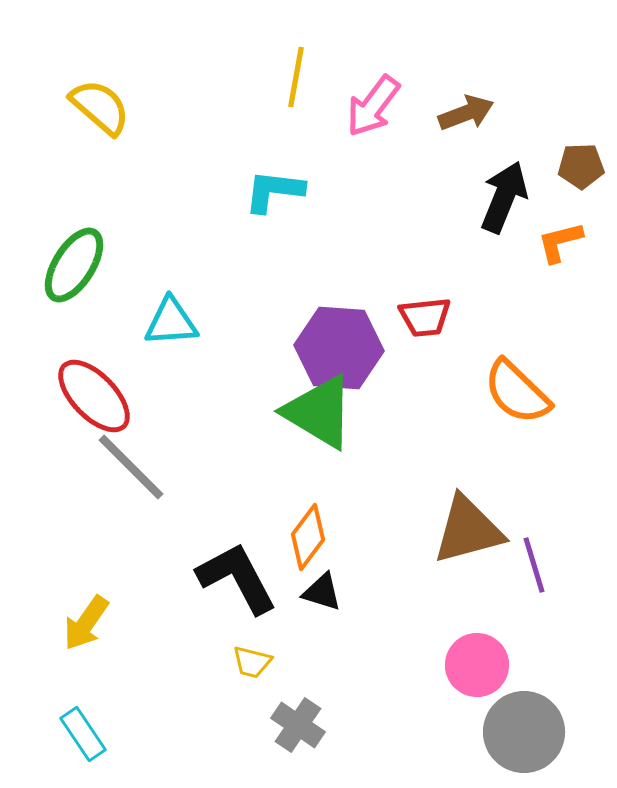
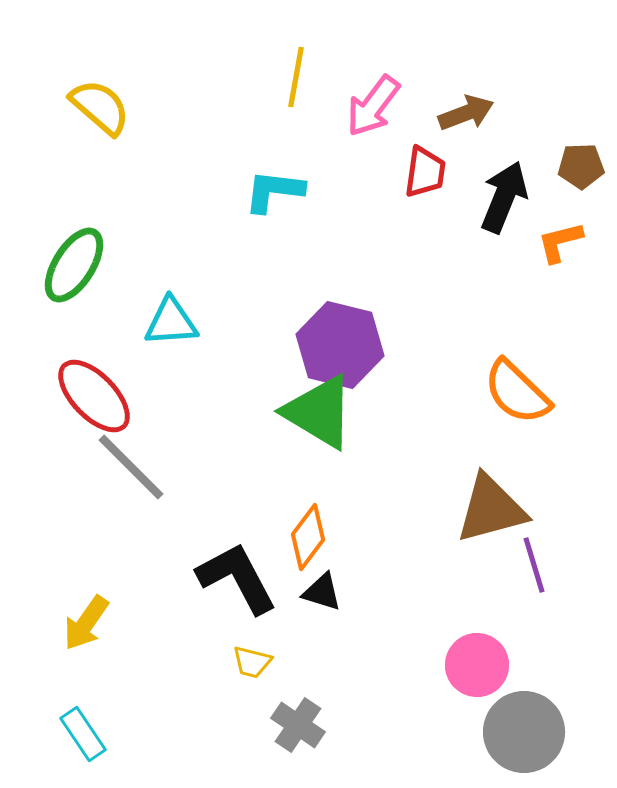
red trapezoid: moved 145 px up; rotated 76 degrees counterclockwise
purple hexagon: moved 1 px right, 3 px up; rotated 10 degrees clockwise
brown triangle: moved 23 px right, 21 px up
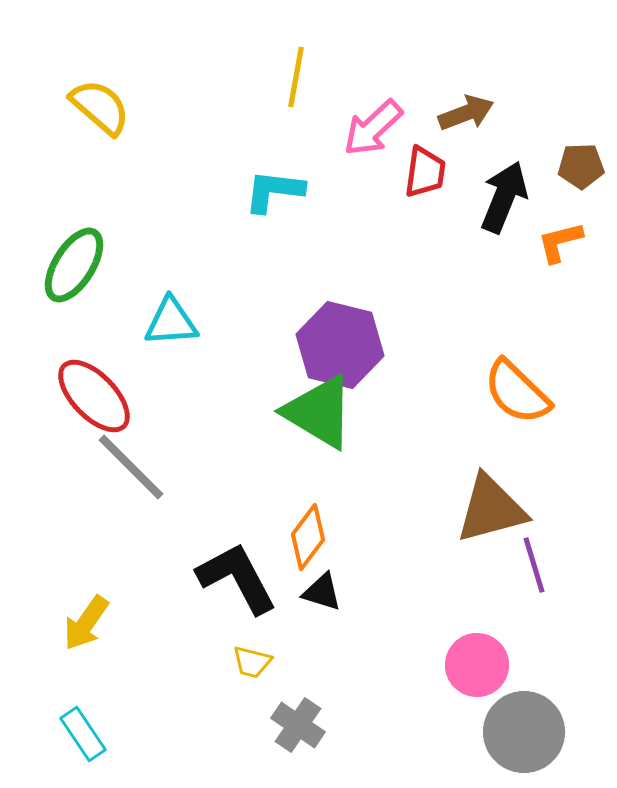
pink arrow: moved 22 px down; rotated 10 degrees clockwise
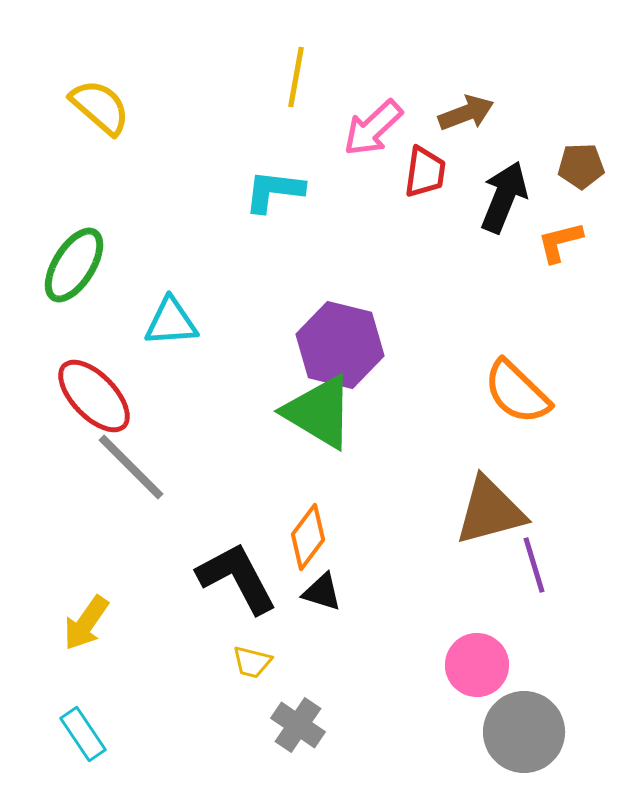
brown triangle: moved 1 px left, 2 px down
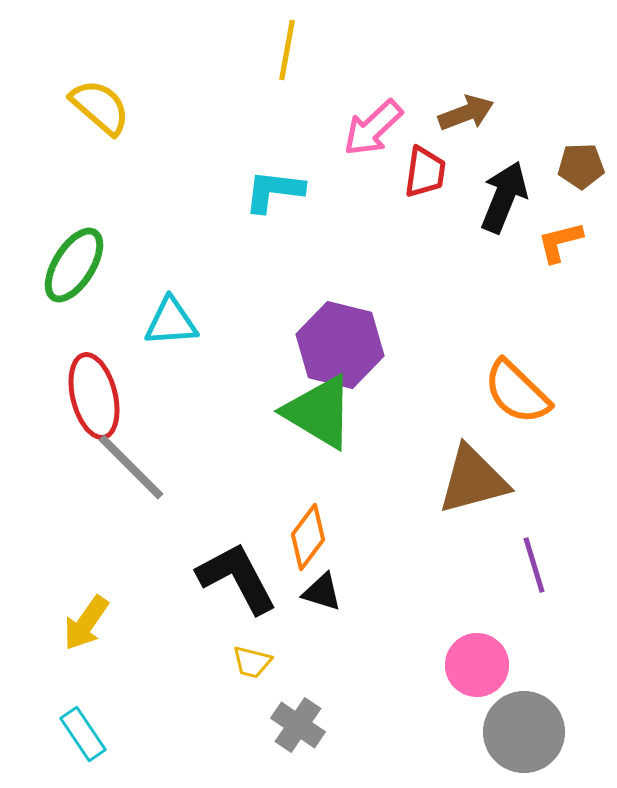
yellow line: moved 9 px left, 27 px up
red ellipse: rotated 30 degrees clockwise
brown triangle: moved 17 px left, 31 px up
